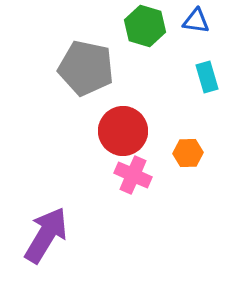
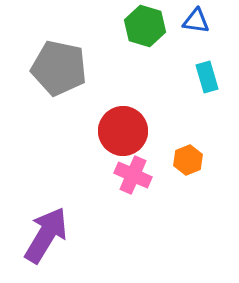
gray pentagon: moved 27 px left
orange hexagon: moved 7 px down; rotated 20 degrees counterclockwise
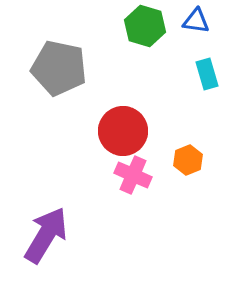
cyan rectangle: moved 3 px up
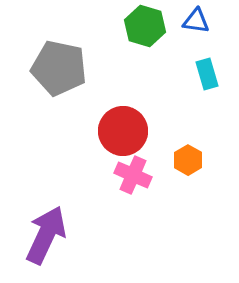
orange hexagon: rotated 8 degrees counterclockwise
purple arrow: rotated 6 degrees counterclockwise
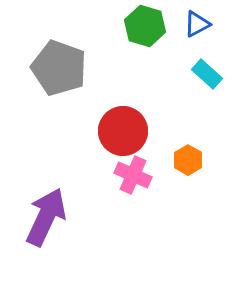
blue triangle: moved 1 px right, 3 px down; rotated 36 degrees counterclockwise
gray pentagon: rotated 8 degrees clockwise
cyan rectangle: rotated 32 degrees counterclockwise
purple arrow: moved 18 px up
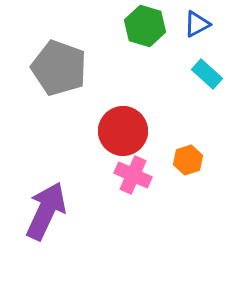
orange hexagon: rotated 12 degrees clockwise
purple arrow: moved 6 px up
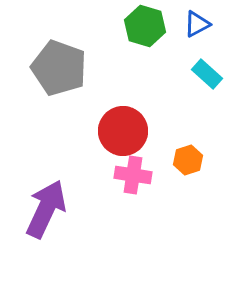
pink cross: rotated 15 degrees counterclockwise
purple arrow: moved 2 px up
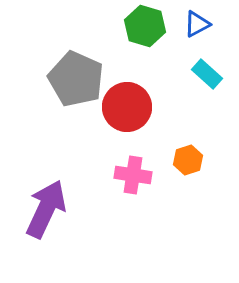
gray pentagon: moved 17 px right, 11 px down; rotated 4 degrees clockwise
red circle: moved 4 px right, 24 px up
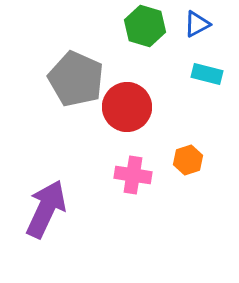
cyan rectangle: rotated 28 degrees counterclockwise
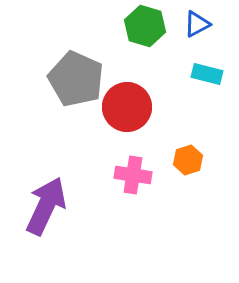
purple arrow: moved 3 px up
